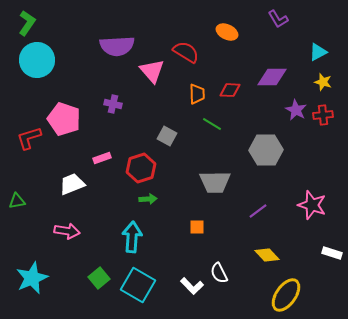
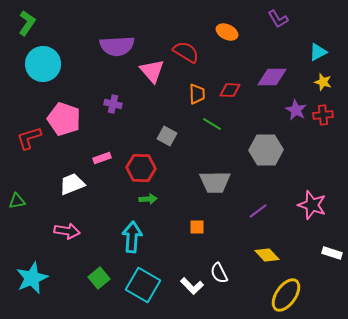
cyan circle: moved 6 px right, 4 px down
red hexagon: rotated 20 degrees clockwise
cyan square: moved 5 px right
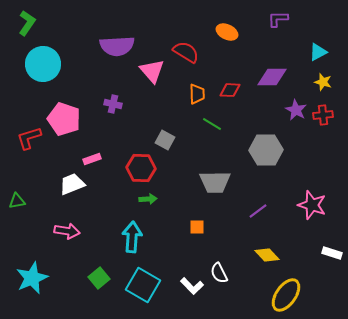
purple L-shape: rotated 120 degrees clockwise
gray square: moved 2 px left, 4 px down
pink rectangle: moved 10 px left, 1 px down
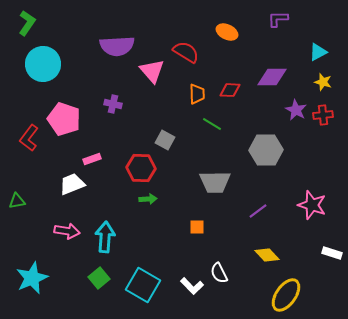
red L-shape: rotated 36 degrees counterclockwise
cyan arrow: moved 27 px left
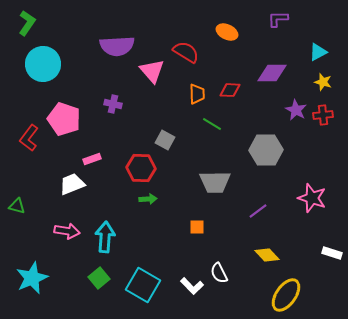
purple diamond: moved 4 px up
green triangle: moved 5 px down; rotated 24 degrees clockwise
pink star: moved 7 px up
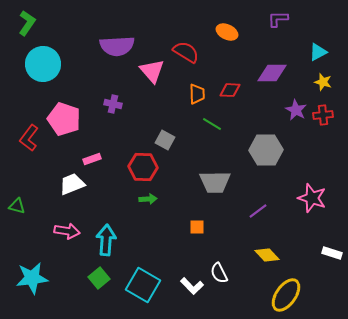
red hexagon: moved 2 px right, 1 px up
cyan arrow: moved 1 px right, 3 px down
cyan star: rotated 16 degrees clockwise
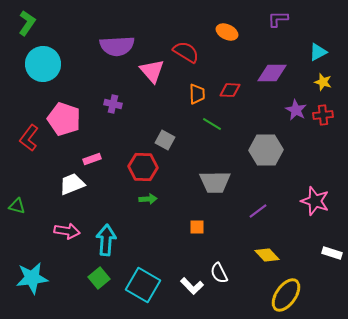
pink star: moved 3 px right, 3 px down
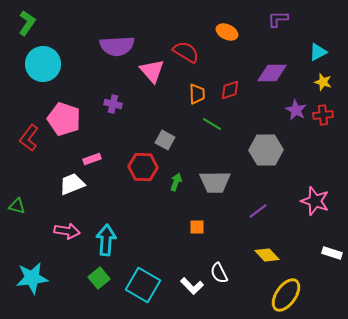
red diamond: rotated 20 degrees counterclockwise
green arrow: moved 28 px right, 17 px up; rotated 66 degrees counterclockwise
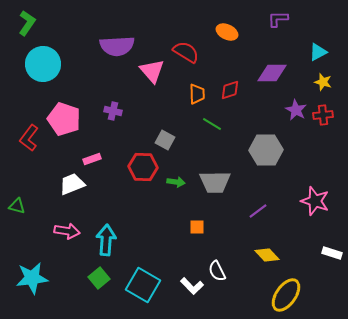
purple cross: moved 7 px down
green arrow: rotated 78 degrees clockwise
white semicircle: moved 2 px left, 2 px up
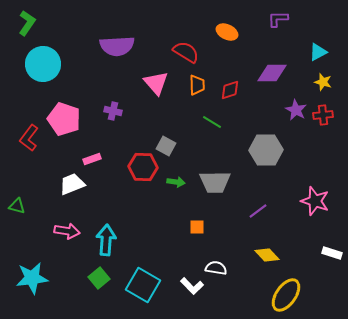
pink triangle: moved 4 px right, 12 px down
orange trapezoid: moved 9 px up
green line: moved 2 px up
gray square: moved 1 px right, 6 px down
white semicircle: moved 1 px left, 3 px up; rotated 125 degrees clockwise
